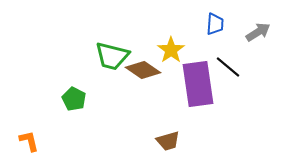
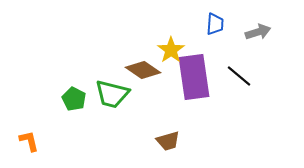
gray arrow: rotated 15 degrees clockwise
green trapezoid: moved 38 px down
black line: moved 11 px right, 9 px down
purple rectangle: moved 4 px left, 7 px up
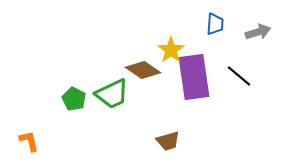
green trapezoid: rotated 39 degrees counterclockwise
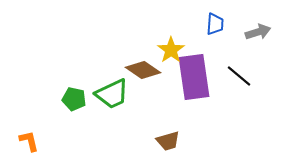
green pentagon: rotated 15 degrees counterclockwise
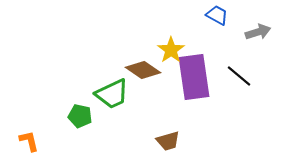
blue trapezoid: moved 2 px right, 9 px up; rotated 65 degrees counterclockwise
green pentagon: moved 6 px right, 17 px down
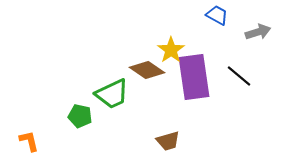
brown diamond: moved 4 px right
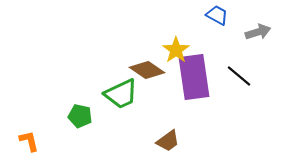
yellow star: moved 5 px right
green trapezoid: moved 9 px right
brown trapezoid: rotated 20 degrees counterclockwise
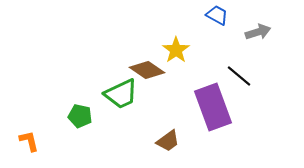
purple rectangle: moved 19 px right, 30 px down; rotated 12 degrees counterclockwise
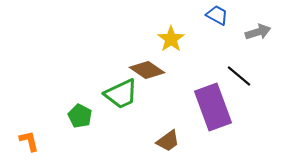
yellow star: moved 5 px left, 11 px up
green pentagon: rotated 15 degrees clockwise
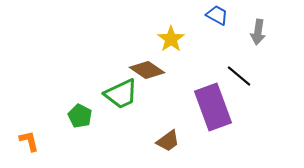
gray arrow: rotated 115 degrees clockwise
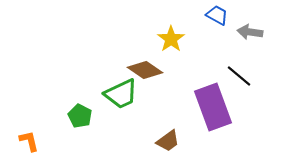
gray arrow: moved 8 px left; rotated 90 degrees clockwise
brown diamond: moved 2 px left
